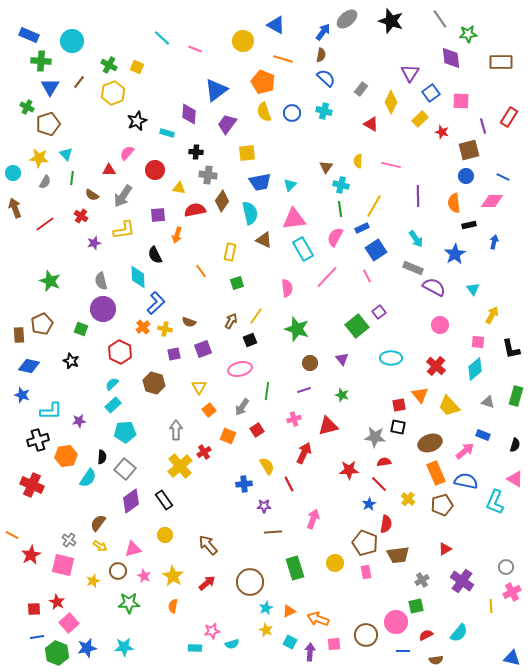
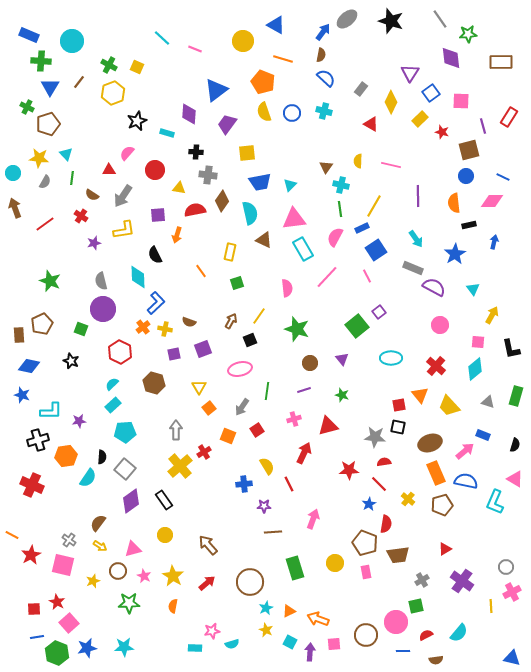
yellow line at (256, 316): moved 3 px right
orange square at (209, 410): moved 2 px up
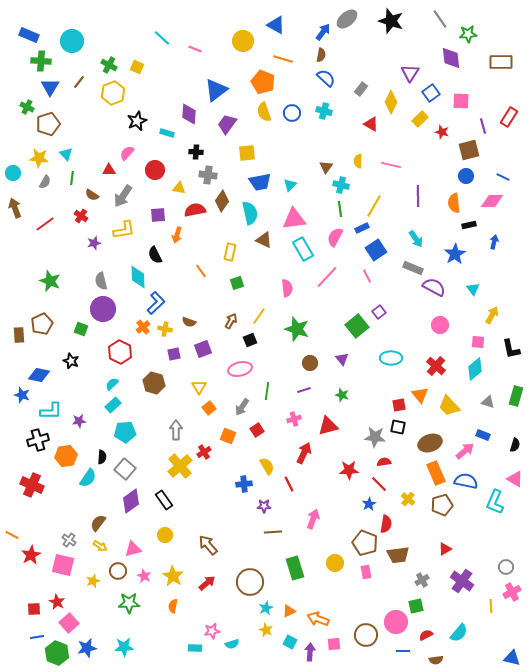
blue diamond at (29, 366): moved 10 px right, 9 px down
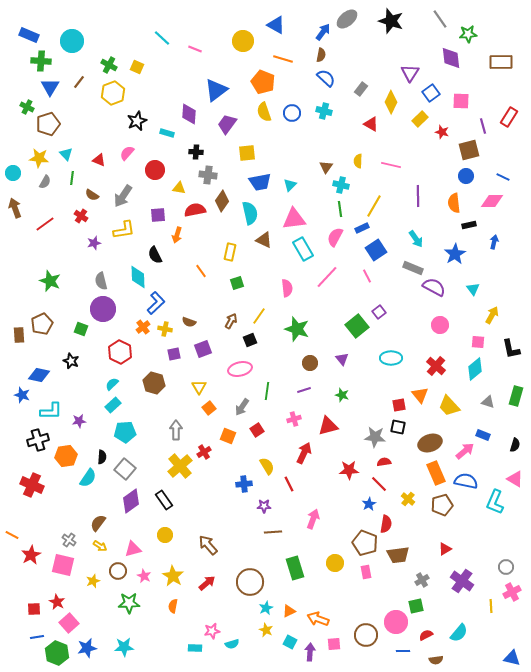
red triangle at (109, 170): moved 10 px left, 10 px up; rotated 24 degrees clockwise
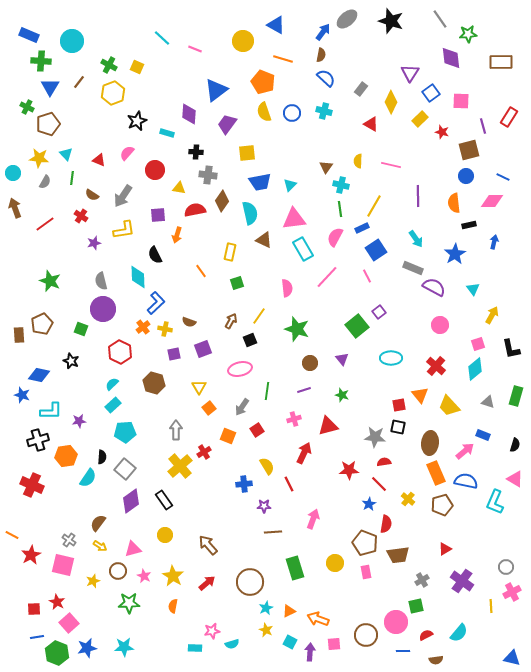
pink square at (478, 342): moved 2 px down; rotated 24 degrees counterclockwise
brown ellipse at (430, 443): rotated 65 degrees counterclockwise
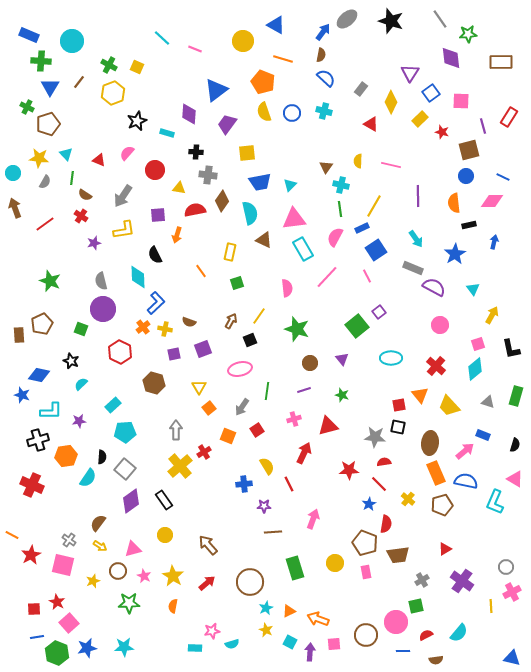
brown semicircle at (92, 195): moved 7 px left
cyan semicircle at (112, 384): moved 31 px left
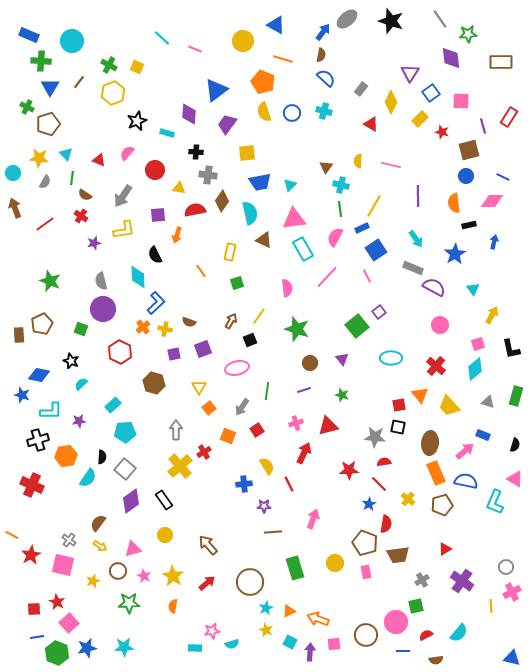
pink ellipse at (240, 369): moved 3 px left, 1 px up
pink cross at (294, 419): moved 2 px right, 4 px down
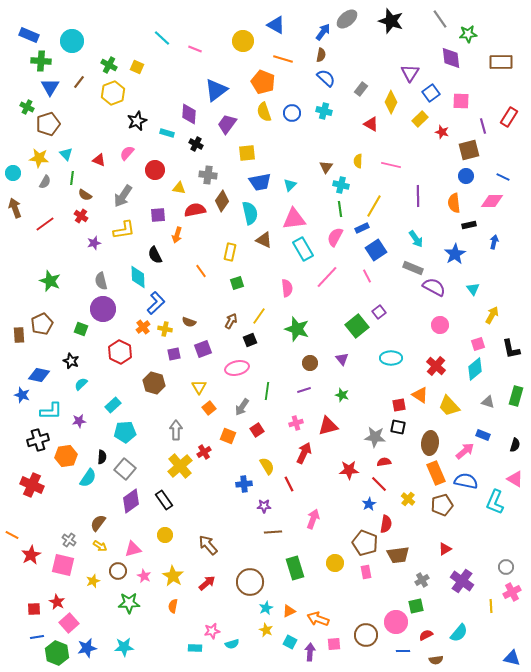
black cross at (196, 152): moved 8 px up; rotated 24 degrees clockwise
orange triangle at (420, 395): rotated 18 degrees counterclockwise
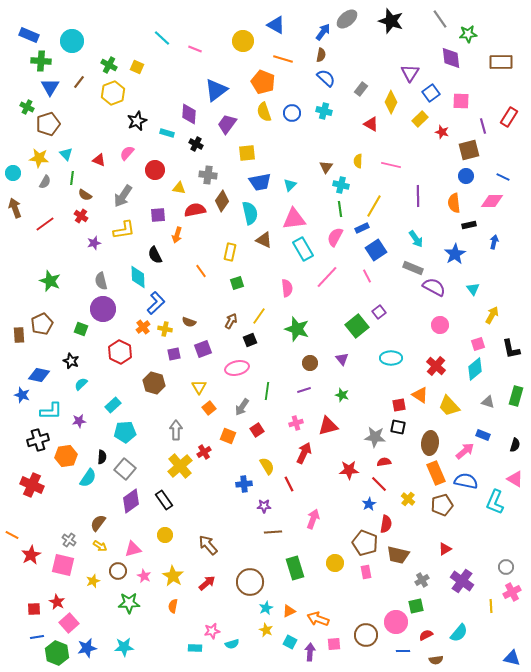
brown trapezoid at (398, 555): rotated 20 degrees clockwise
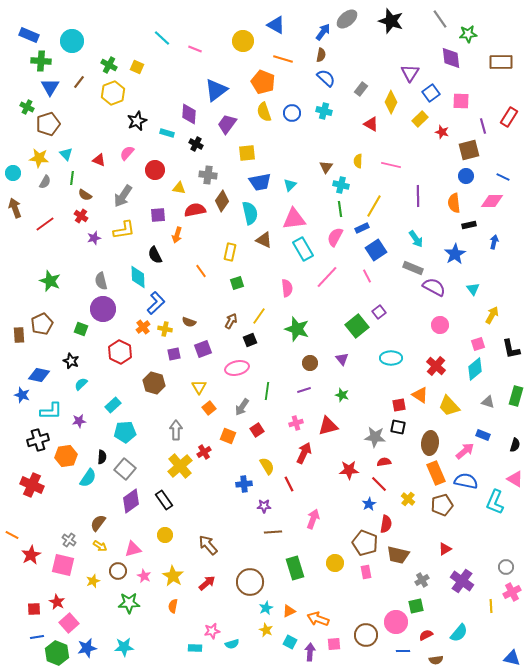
purple star at (94, 243): moved 5 px up
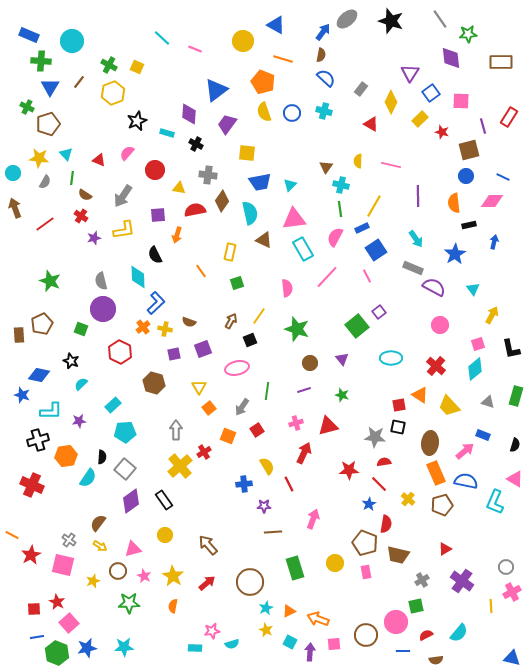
yellow square at (247, 153): rotated 12 degrees clockwise
